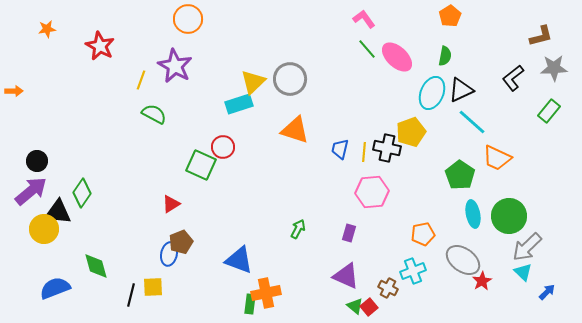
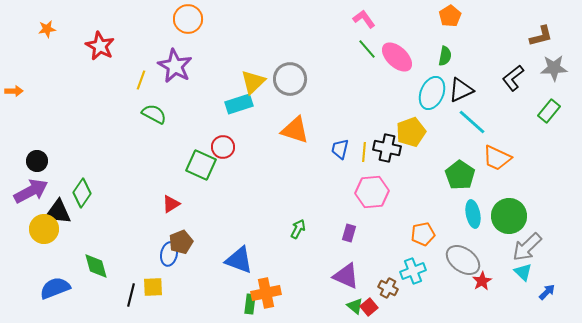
purple arrow at (31, 191): rotated 12 degrees clockwise
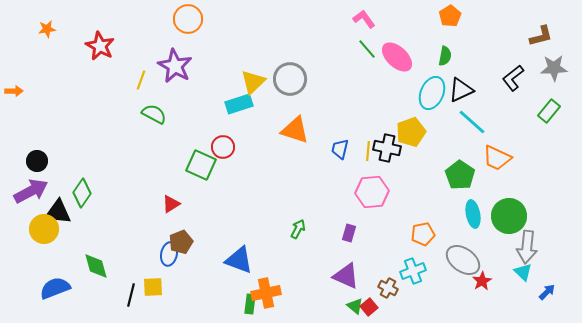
yellow line at (364, 152): moved 4 px right, 1 px up
gray arrow at (527, 247): rotated 40 degrees counterclockwise
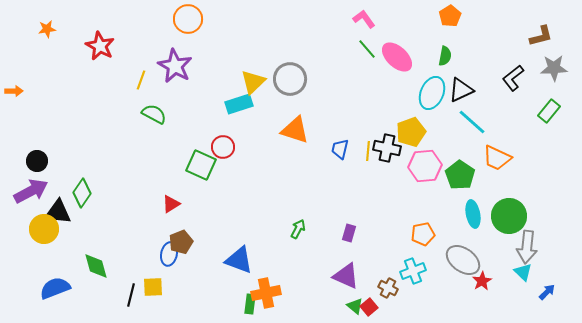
pink hexagon at (372, 192): moved 53 px right, 26 px up
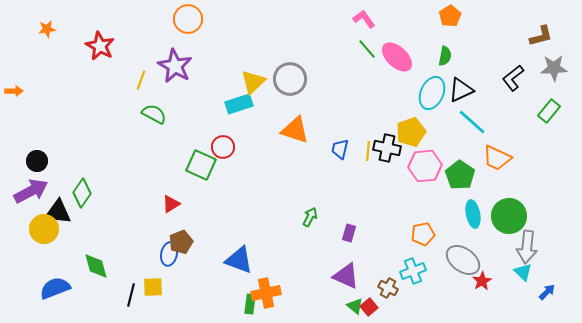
green arrow at (298, 229): moved 12 px right, 12 px up
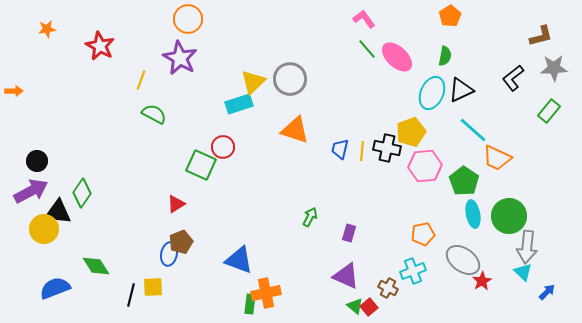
purple star at (175, 66): moved 5 px right, 8 px up
cyan line at (472, 122): moved 1 px right, 8 px down
yellow line at (368, 151): moved 6 px left
green pentagon at (460, 175): moved 4 px right, 6 px down
red triangle at (171, 204): moved 5 px right
green diamond at (96, 266): rotated 16 degrees counterclockwise
